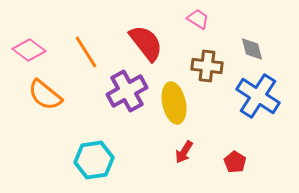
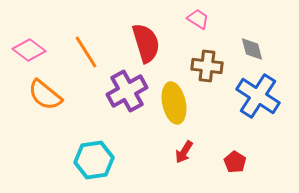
red semicircle: rotated 21 degrees clockwise
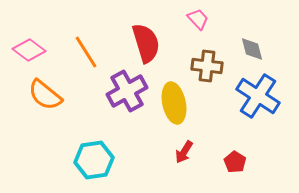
pink trapezoid: rotated 15 degrees clockwise
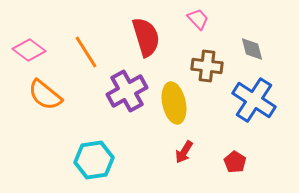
red semicircle: moved 6 px up
blue cross: moved 4 px left, 4 px down
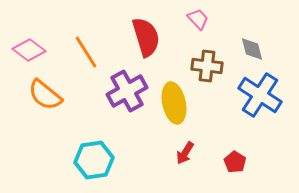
blue cross: moved 6 px right, 5 px up
red arrow: moved 1 px right, 1 px down
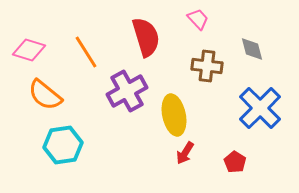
pink diamond: rotated 20 degrees counterclockwise
blue cross: moved 13 px down; rotated 12 degrees clockwise
yellow ellipse: moved 12 px down
cyan hexagon: moved 31 px left, 15 px up
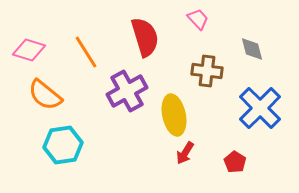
red semicircle: moved 1 px left
brown cross: moved 5 px down
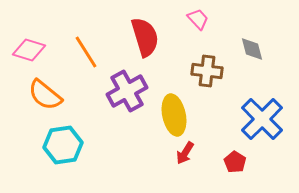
blue cross: moved 2 px right, 11 px down
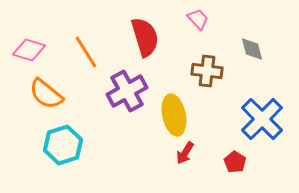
orange semicircle: moved 1 px right, 1 px up
cyan hexagon: rotated 9 degrees counterclockwise
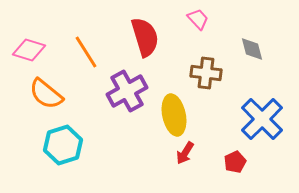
brown cross: moved 1 px left, 2 px down
red pentagon: rotated 15 degrees clockwise
